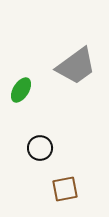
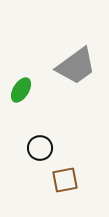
brown square: moved 9 px up
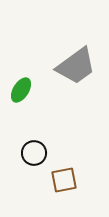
black circle: moved 6 px left, 5 px down
brown square: moved 1 px left
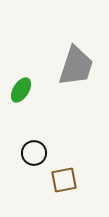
gray trapezoid: rotated 36 degrees counterclockwise
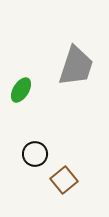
black circle: moved 1 px right, 1 px down
brown square: rotated 28 degrees counterclockwise
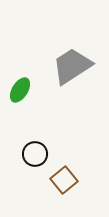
gray trapezoid: moved 4 px left; rotated 141 degrees counterclockwise
green ellipse: moved 1 px left
